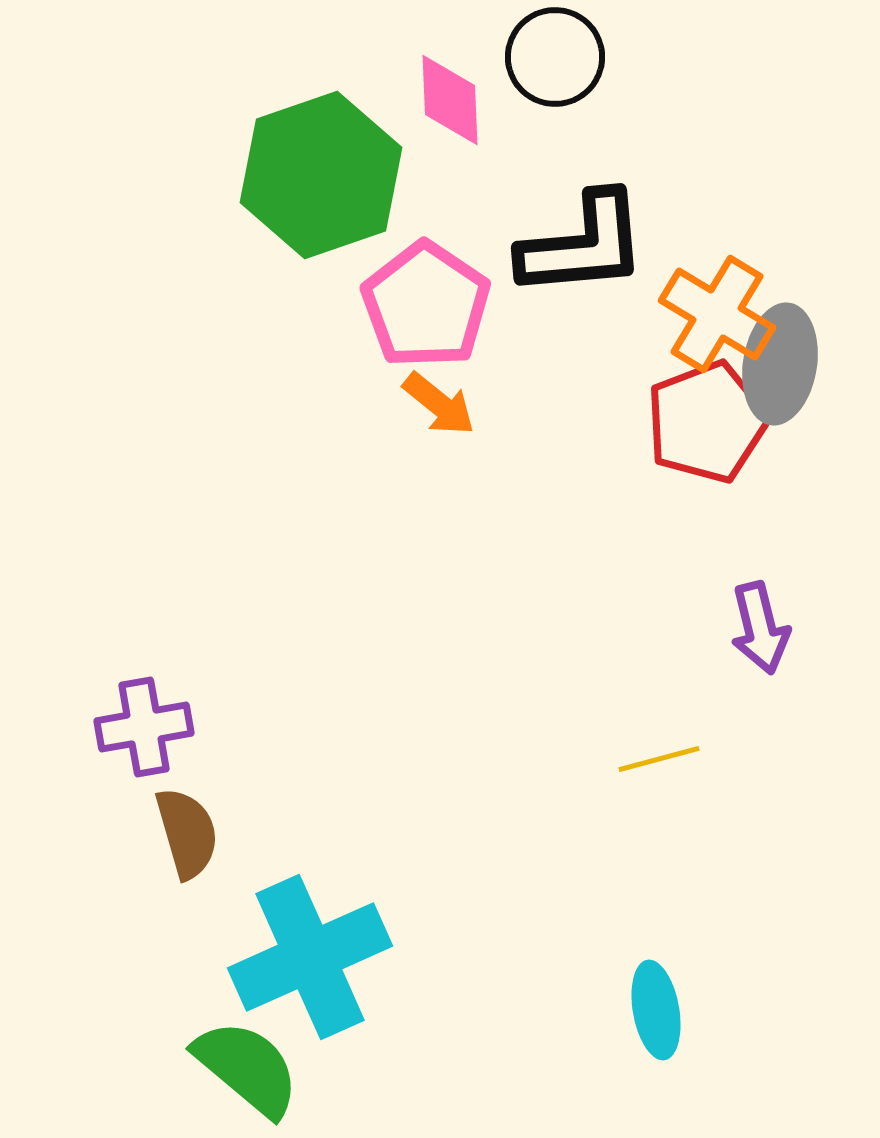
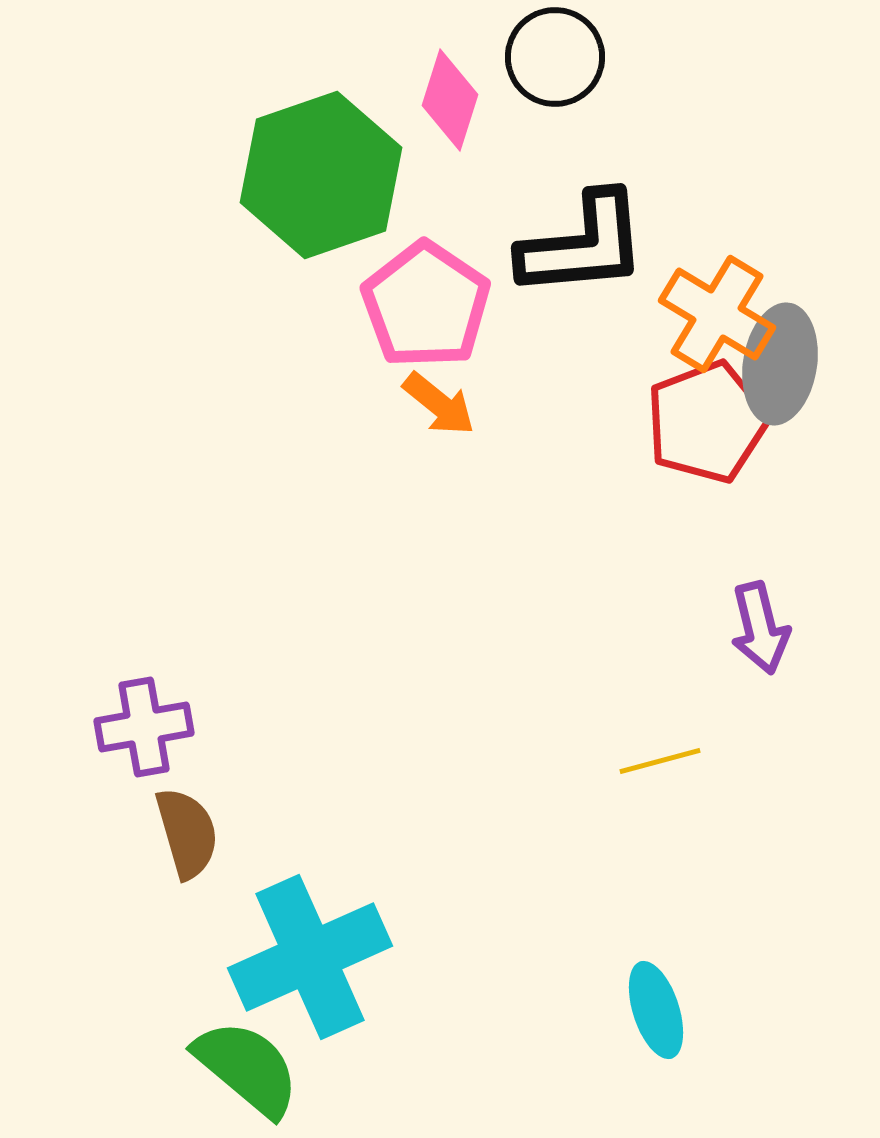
pink diamond: rotated 20 degrees clockwise
yellow line: moved 1 px right, 2 px down
cyan ellipse: rotated 8 degrees counterclockwise
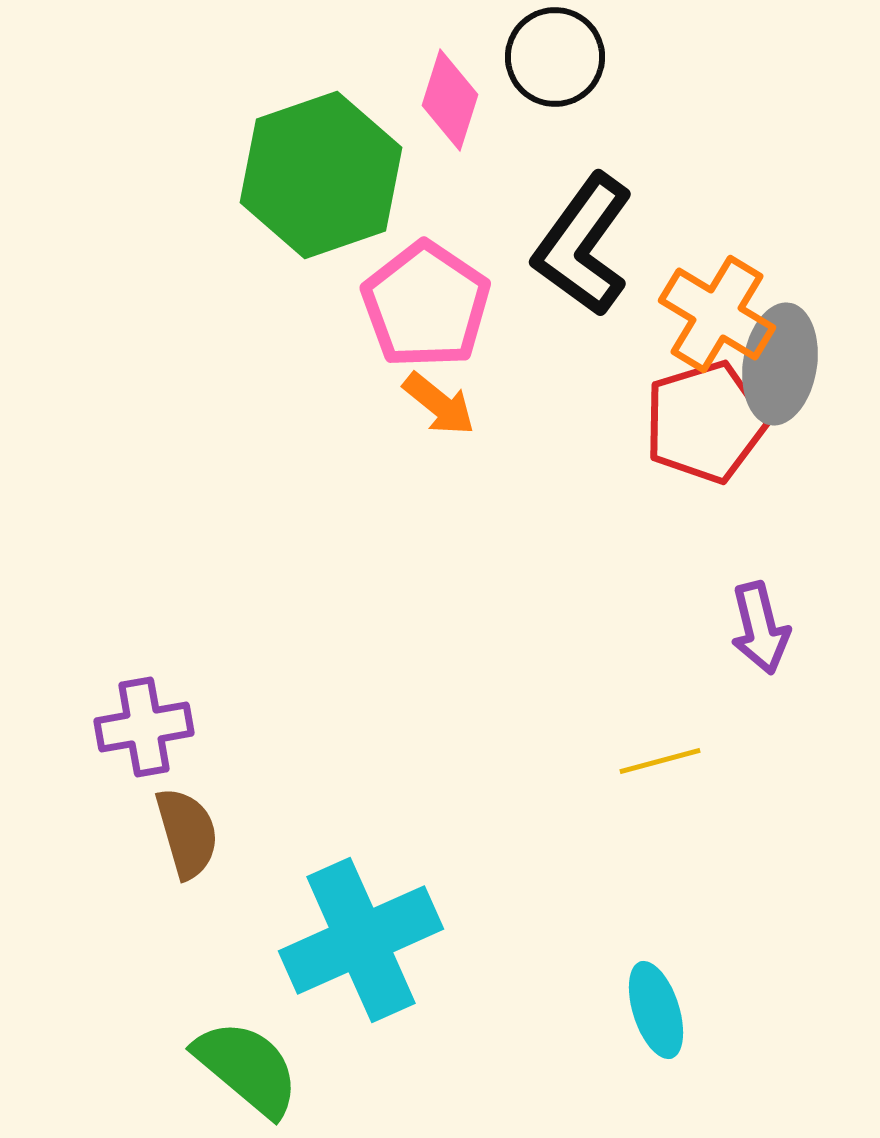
black L-shape: rotated 131 degrees clockwise
red pentagon: moved 2 px left; rotated 4 degrees clockwise
cyan cross: moved 51 px right, 17 px up
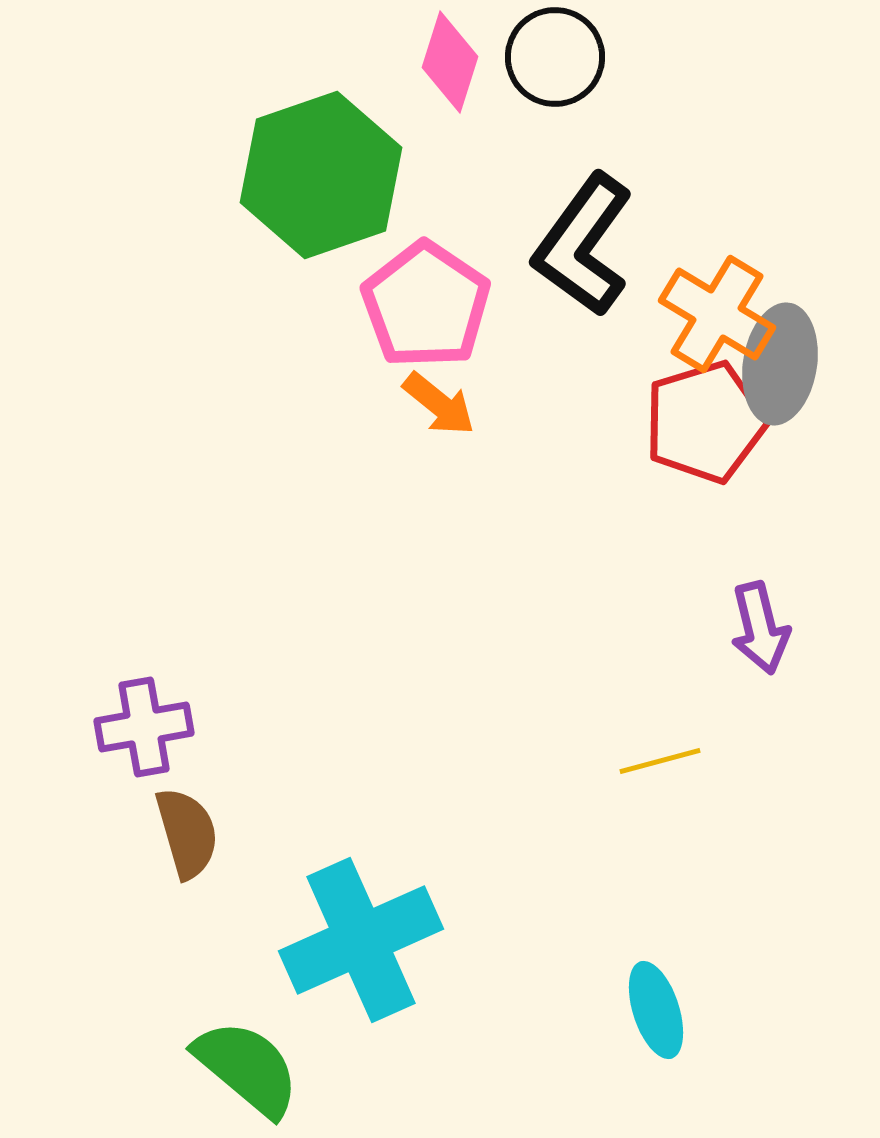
pink diamond: moved 38 px up
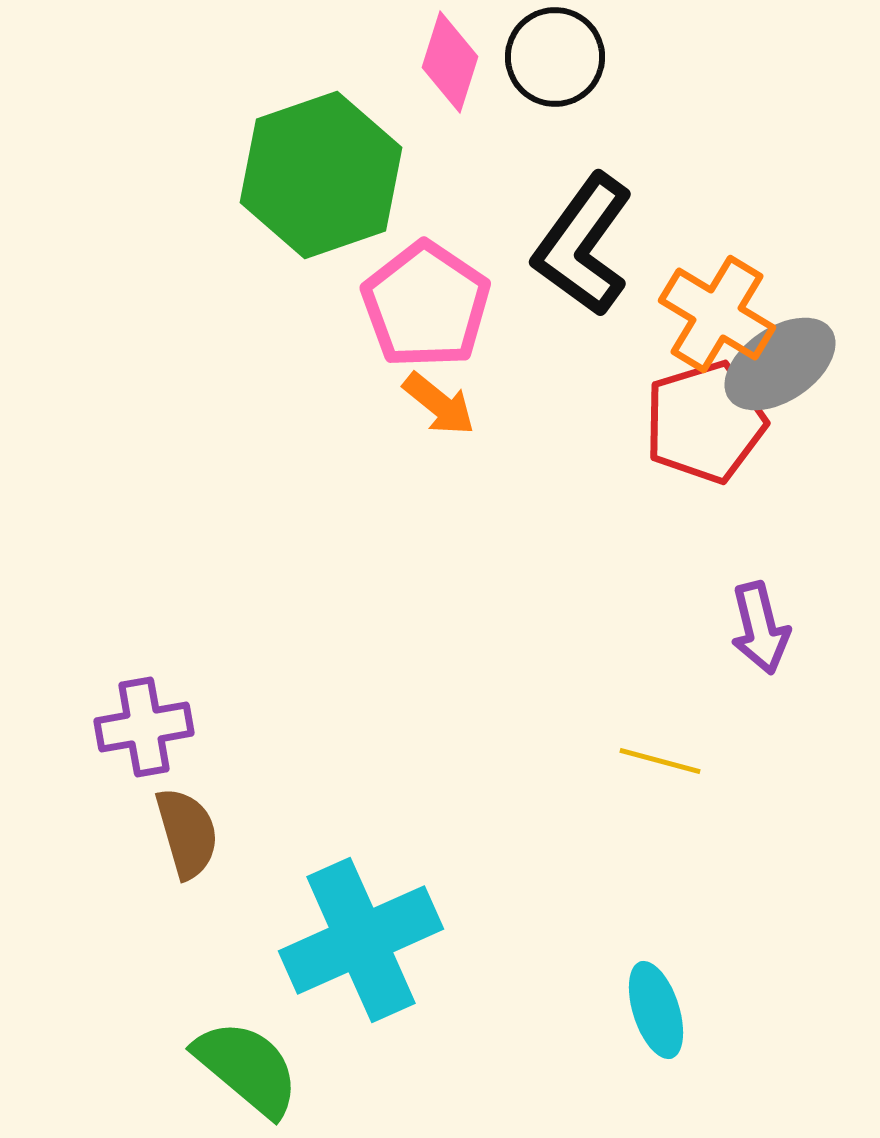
gray ellipse: rotated 47 degrees clockwise
yellow line: rotated 30 degrees clockwise
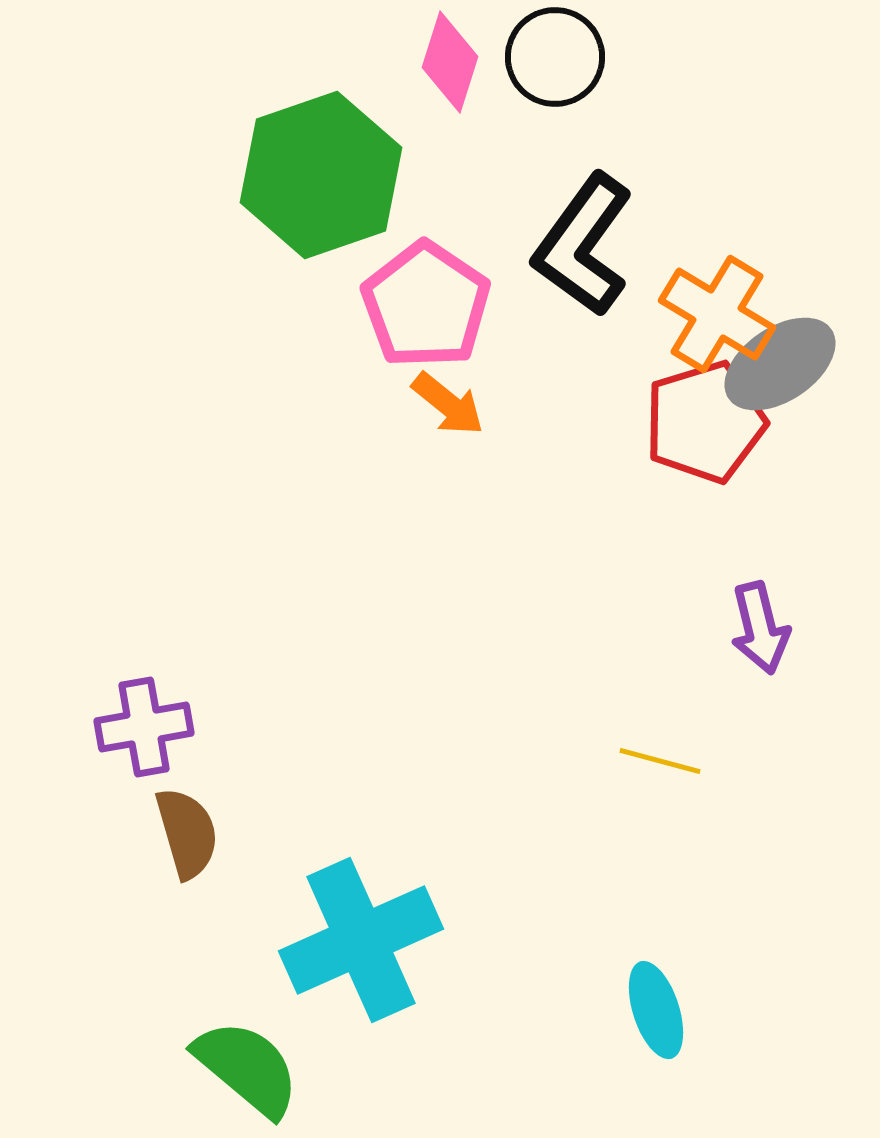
orange arrow: moved 9 px right
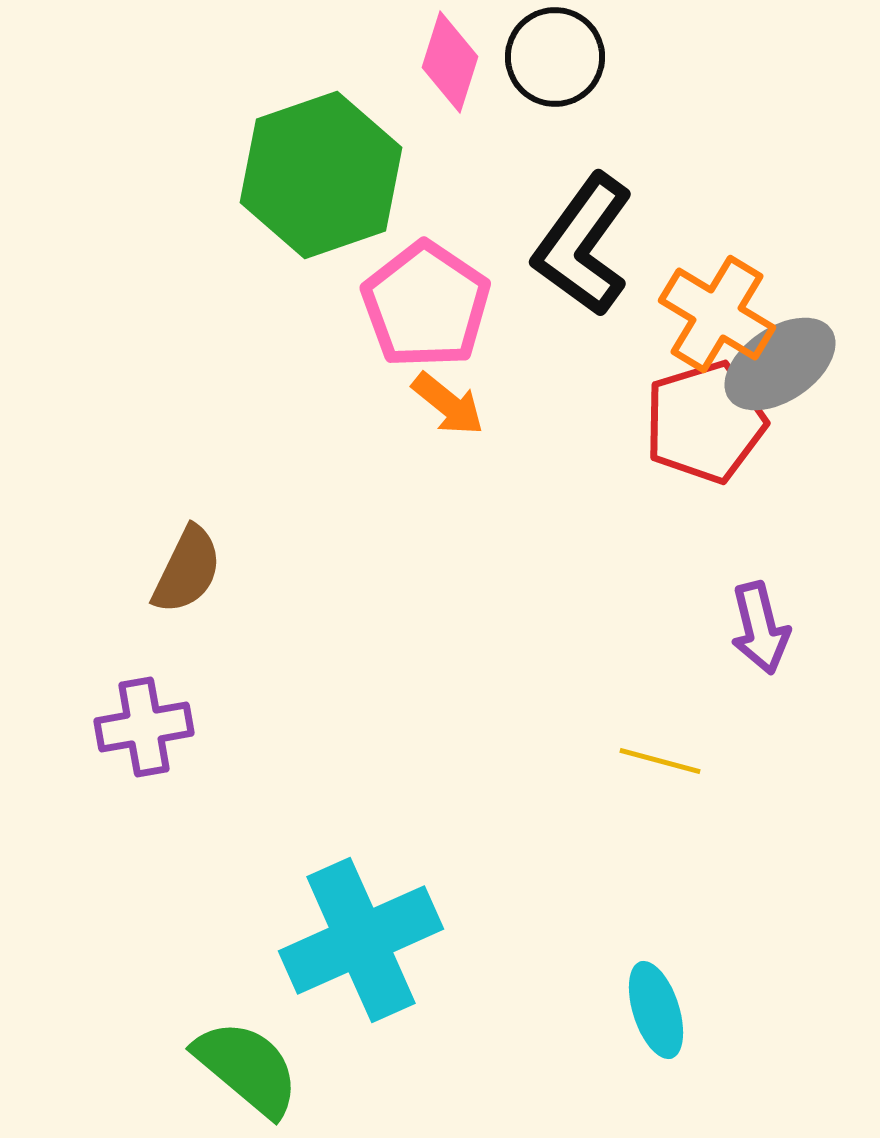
brown semicircle: moved 263 px up; rotated 42 degrees clockwise
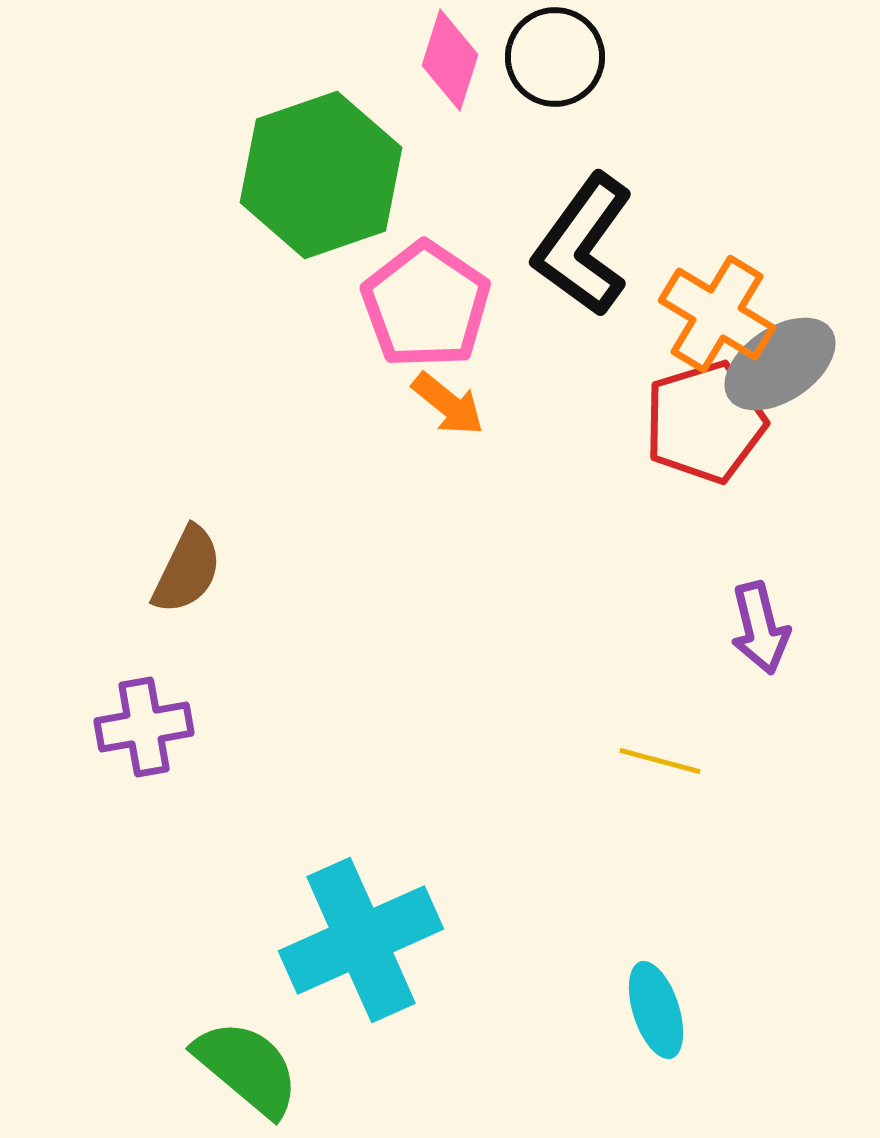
pink diamond: moved 2 px up
